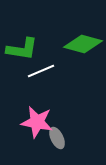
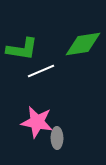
green diamond: rotated 24 degrees counterclockwise
gray ellipse: rotated 25 degrees clockwise
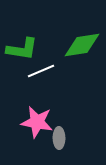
green diamond: moved 1 px left, 1 px down
gray ellipse: moved 2 px right
